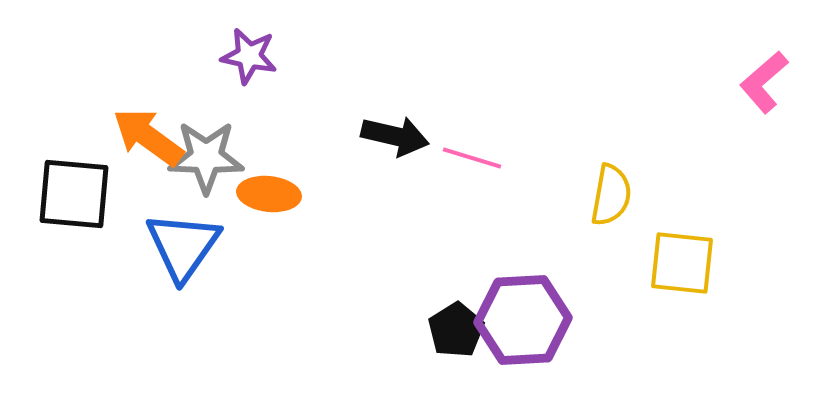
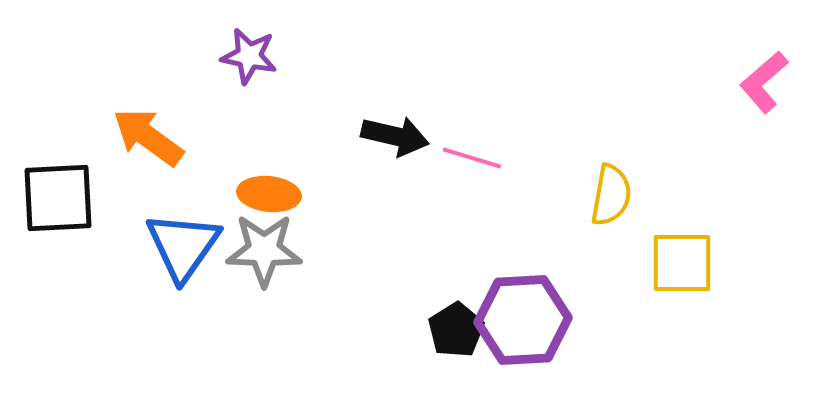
gray star: moved 58 px right, 93 px down
black square: moved 16 px left, 4 px down; rotated 8 degrees counterclockwise
yellow square: rotated 6 degrees counterclockwise
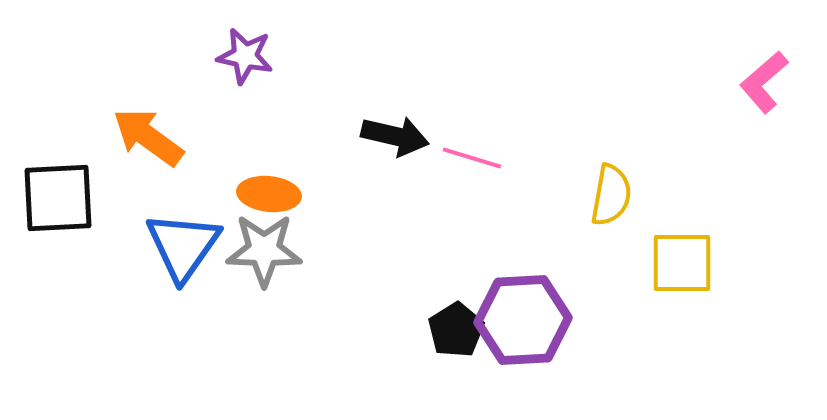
purple star: moved 4 px left
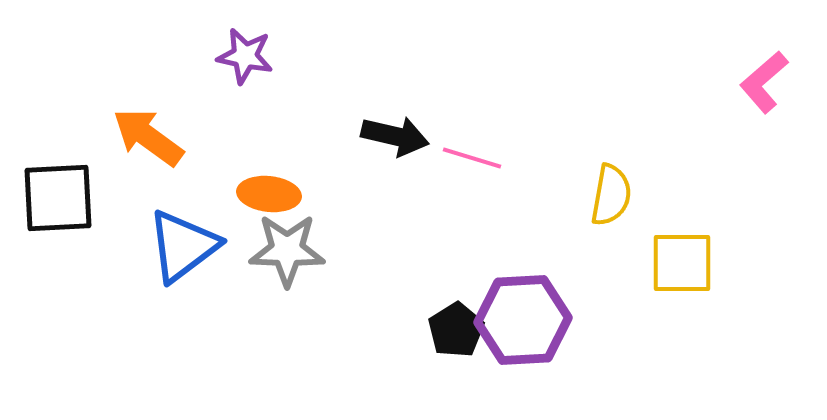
blue triangle: rotated 18 degrees clockwise
gray star: moved 23 px right
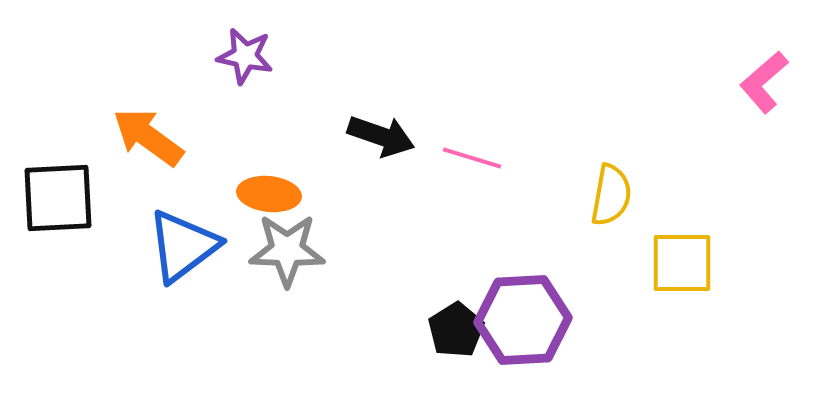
black arrow: moved 14 px left; rotated 6 degrees clockwise
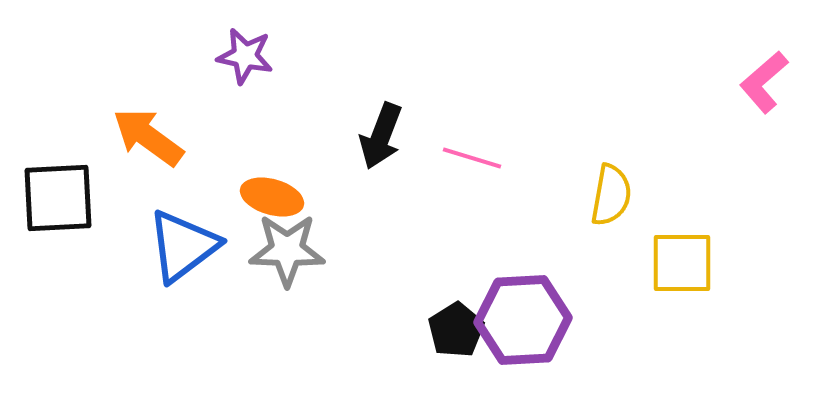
black arrow: rotated 92 degrees clockwise
orange ellipse: moved 3 px right, 3 px down; rotated 10 degrees clockwise
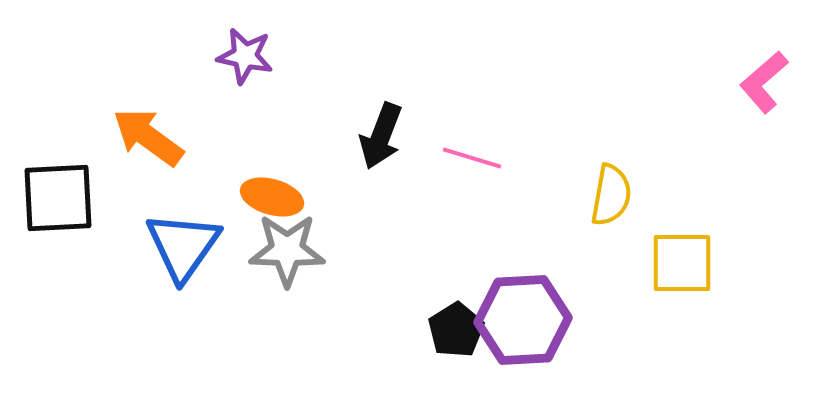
blue triangle: rotated 18 degrees counterclockwise
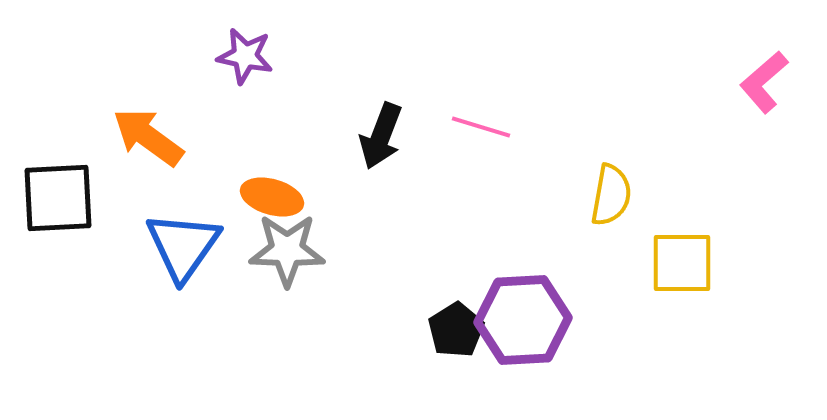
pink line: moved 9 px right, 31 px up
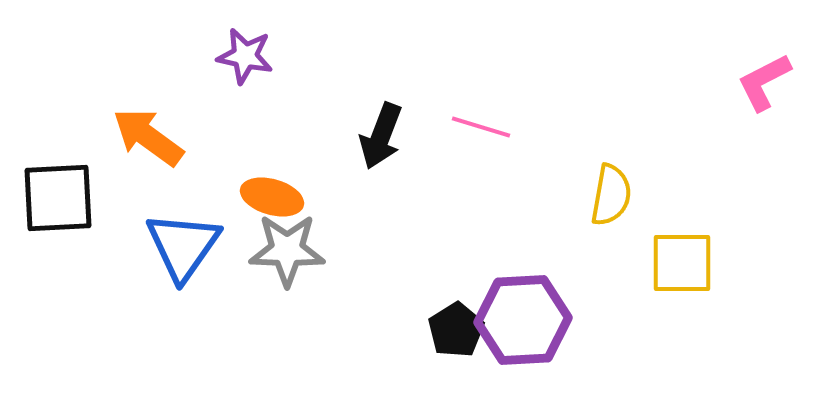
pink L-shape: rotated 14 degrees clockwise
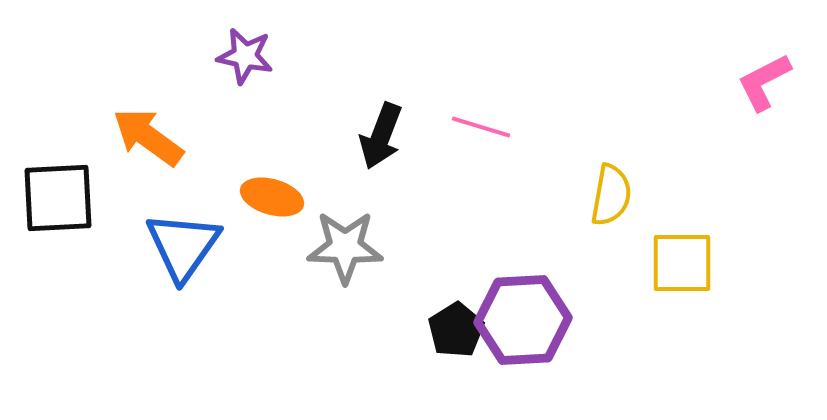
gray star: moved 58 px right, 3 px up
